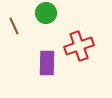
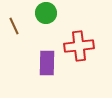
red cross: rotated 12 degrees clockwise
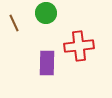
brown line: moved 3 px up
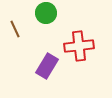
brown line: moved 1 px right, 6 px down
purple rectangle: moved 3 px down; rotated 30 degrees clockwise
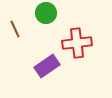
red cross: moved 2 px left, 3 px up
purple rectangle: rotated 25 degrees clockwise
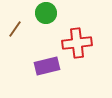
brown line: rotated 60 degrees clockwise
purple rectangle: rotated 20 degrees clockwise
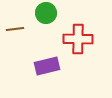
brown line: rotated 48 degrees clockwise
red cross: moved 1 px right, 4 px up; rotated 8 degrees clockwise
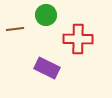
green circle: moved 2 px down
purple rectangle: moved 2 px down; rotated 40 degrees clockwise
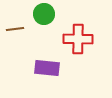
green circle: moved 2 px left, 1 px up
purple rectangle: rotated 20 degrees counterclockwise
